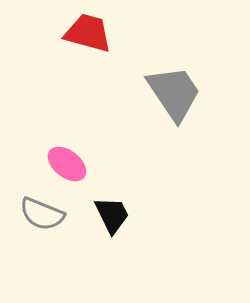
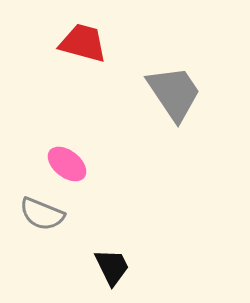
red trapezoid: moved 5 px left, 10 px down
black trapezoid: moved 52 px down
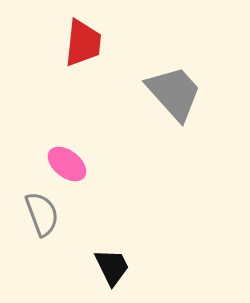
red trapezoid: rotated 81 degrees clockwise
gray trapezoid: rotated 8 degrees counterclockwise
gray semicircle: rotated 132 degrees counterclockwise
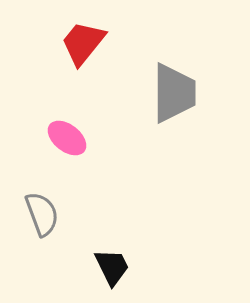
red trapezoid: rotated 147 degrees counterclockwise
gray trapezoid: rotated 42 degrees clockwise
pink ellipse: moved 26 px up
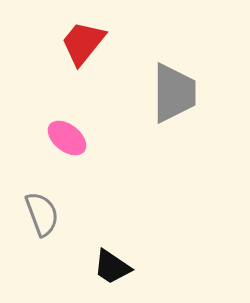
black trapezoid: rotated 150 degrees clockwise
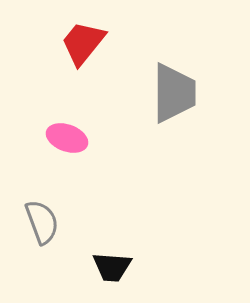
pink ellipse: rotated 18 degrees counterclockwise
gray semicircle: moved 8 px down
black trapezoid: rotated 30 degrees counterclockwise
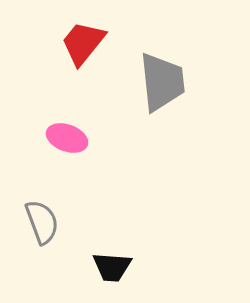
gray trapezoid: moved 12 px left, 11 px up; rotated 6 degrees counterclockwise
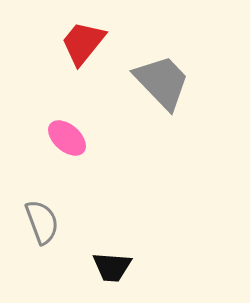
gray trapezoid: rotated 38 degrees counterclockwise
pink ellipse: rotated 21 degrees clockwise
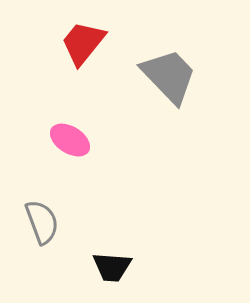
gray trapezoid: moved 7 px right, 6 px up
pink ellipse: moved 3 px right, 2 px down; rotated 9 degrees counterclockwise
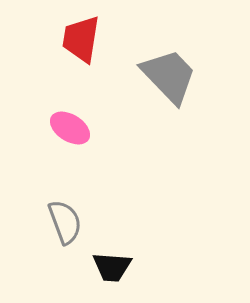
red trapezoid: moved 2 px left, 4 px up; rotated 30 degrees counterclockwise
pink ellipse: moved 12 px up
gray semicircle: moved 23 px right
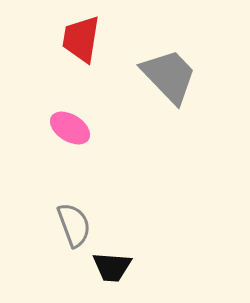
gray semicircle: moved 9 px right, 3 px down
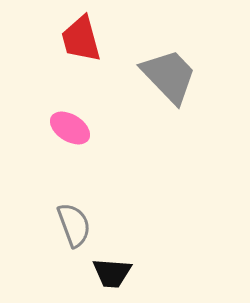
red trapezoid: rotated 24 degrees counterclockwise
black trapezoid: moved 6 px down
